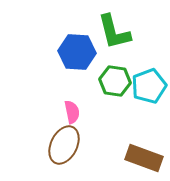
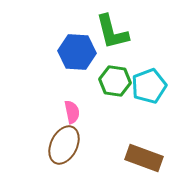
green L-shape: moved 2 px left
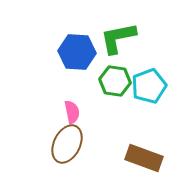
green L-shape: moved 6 px right, 6 px down; rotated 93 degrees clockwise
brown ellipse: moved 3 px right, 1 px up
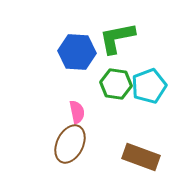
green L-shape: moved 1 px left
green hexagon: moved 1 px right, 3 px down
pink semicircle: moved 5 px right
brown ellipse: moved 3 px right
brown rectangle: moved 3 px left, 1 px up
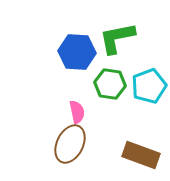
green hexagon: moved 6 px left
brown rectangle: moved 2 px up
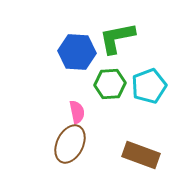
green hexagon: rotated 12 degrees counterclockwise
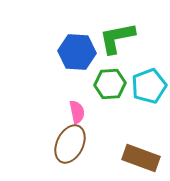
brown rectangle: moved 3 px down
